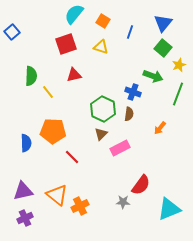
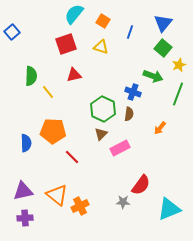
purple cross: rotated 21 degrees clockwise
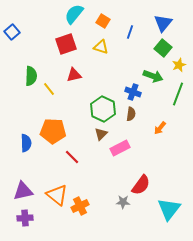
yellow line: moved 1 px right, 3 px up
brown semicircle: moved 2 px right
cyan triangle: rotated 30 degrees counterclockwise
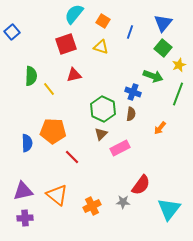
blue semicircle: moved 1 px right
orange cross: moved 12 px right
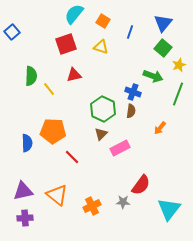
brown semicircle: moved 3 px up
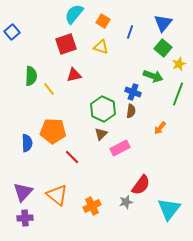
yellow star: moved 1 px up
purple triangle: moved 1 px down; rotated 35 degrees counterclockwise
gray star: moved 3 px right; rotated 16 degrees counterclockwise
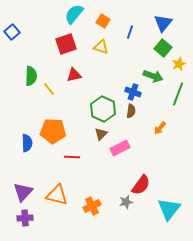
red line: rotated 42 degrees counterclockwise
orange triangle: rotated 25 degrees counterclockwise
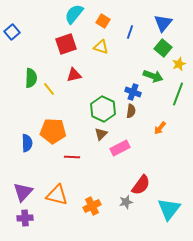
green semicircle: moved 2 px down
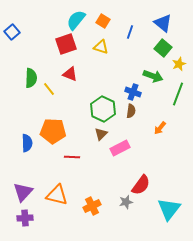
cyan semicircle: moved 2 px right, 6 px down
blue triangle: rotated 30 degrees counterclockwise
red triangle: moved 4 px left, 1 px up; rotated 35 degrees clockwise
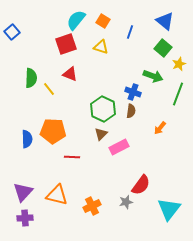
blue triangle: moved 2 px right, 2 px up
blue semicircle: moved 4 px up
pink rectangle: moved 1 px left, 1 px up
